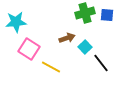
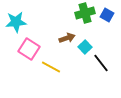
blue square: rotated 24 degrees clockwise
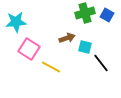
cyan square: rotated 32 degrees counterclockwise
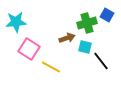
green cross: moved 2 px right, 10 px down
black line: moved 2 px up
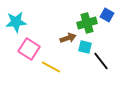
brown arrow: moved 1 px right
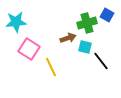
yellow line: rotated 36 degrees clockwise
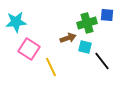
blue square: rotated 24 degrees counterclockwise
black line: moved 1 px right
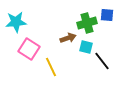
cyan square: moved 1 px right
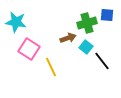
cyan star: rotated 15 degrees clockwise
cyan square: rotated 24 degrees clockwise
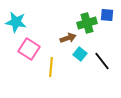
cyan square: moved 6 px left, 7 px down
yellow line: rotated 30 degrees clockwise
